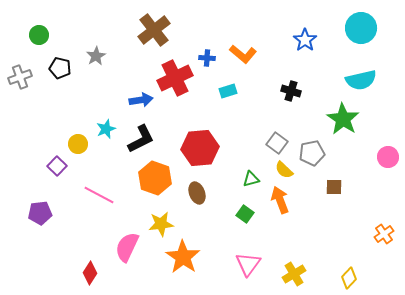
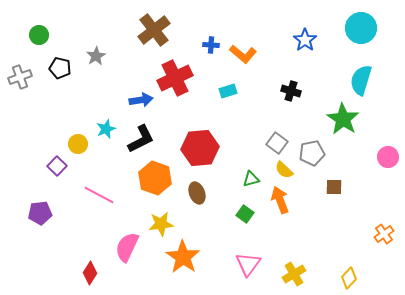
blue cross: moved 4 px right, 13 px up
cyan semicircle: rotated 120 degrees clockwise
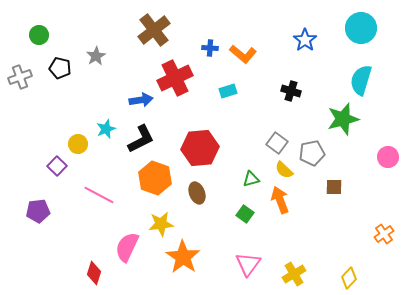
blue cross: moved 1 px left, 3 px down
green star: rotated 24 degrees clockwise
purple pentagon: moved 2 px left, 2 px up
red diamond: moved 4 px right; rotated 15 degrees counterclockwise
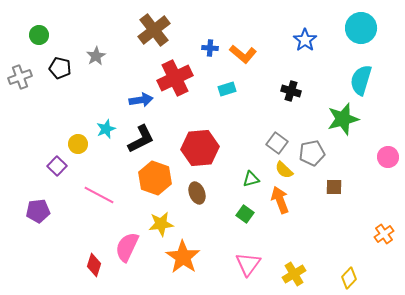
cyan rectangle: moved 1 px left, 2 px up
red diamond: moved 8 px up
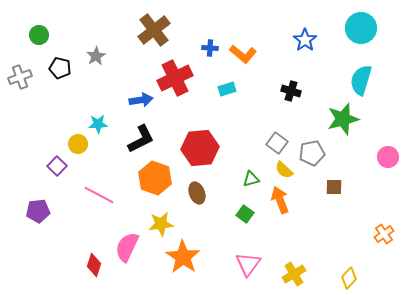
cyan star: moved 8 px left, 5 px up; rotated 18 degrees clockwise
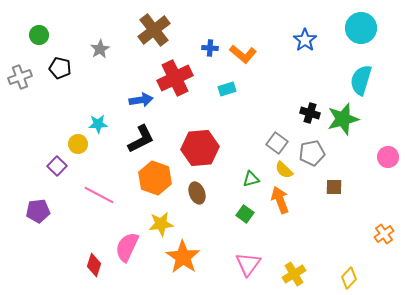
gray star: moved 4 px right, 7 px up
black cross: moved 19 px right, 22 px down
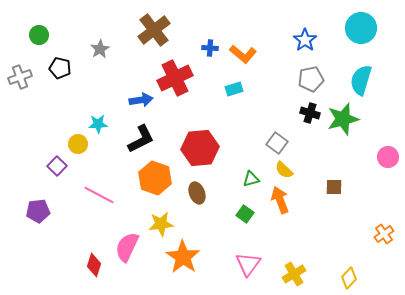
cyan rectangle: moved 7 px right
gray pentagon: moved 1 px left, 74 px up
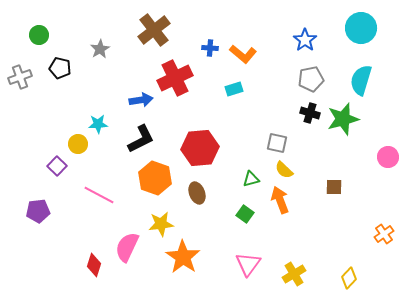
gray square: rotated 25 degrees counterclockwise
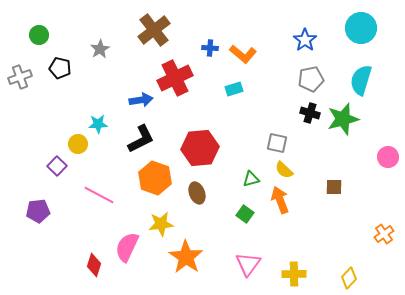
orange star: moved 3 px right
yellow cross: rotated 30 degrees clockwise
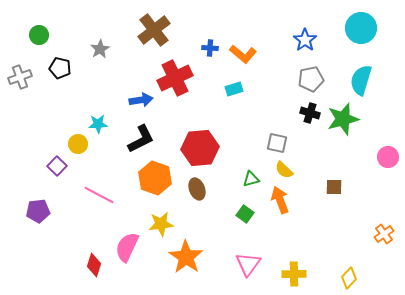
brown ellipse: moved 4 px up
